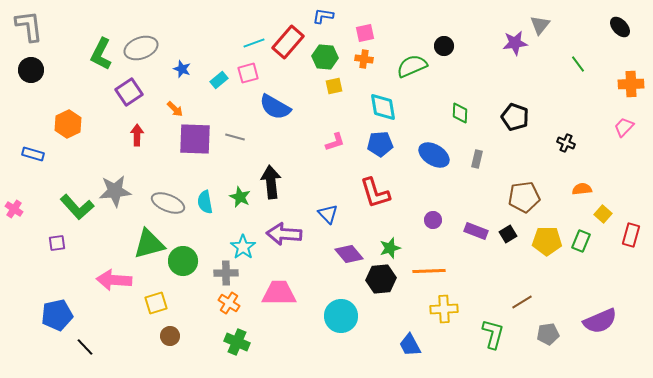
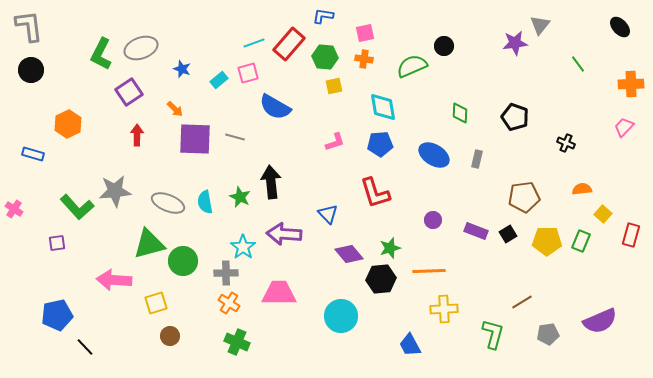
red rectangle at (288, 42): moved 1 px right, 2 px down
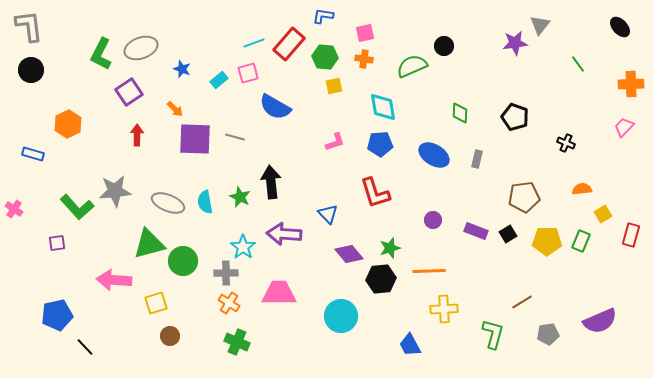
yellow square at (603, 214): rotated 18 degrees clockwise
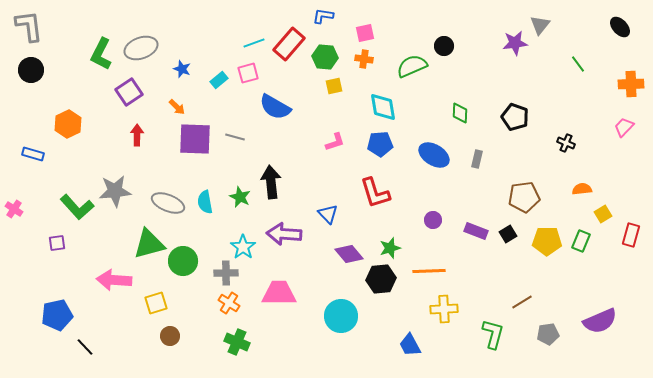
orange arrow at (175, 109): moved 2 px right, 2 px up
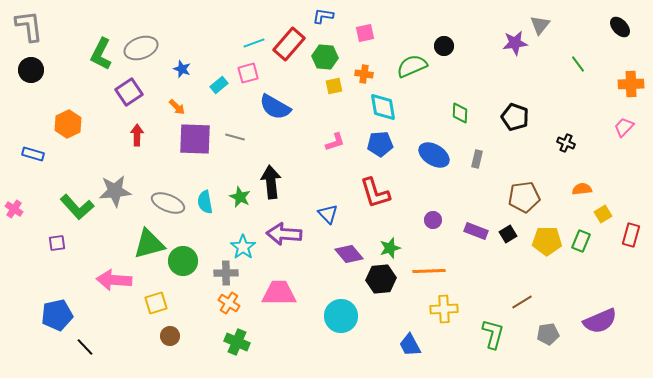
orange cross at (364, 59): moved 15 px down
cyan rectangle at (219, 80): moved 5 px down
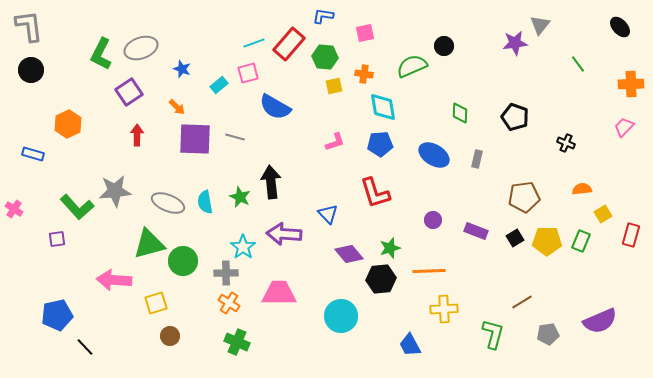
black square at (508, 234): moved 7 px right, 4 px down
purple square at (57, 243): moved 4 px up
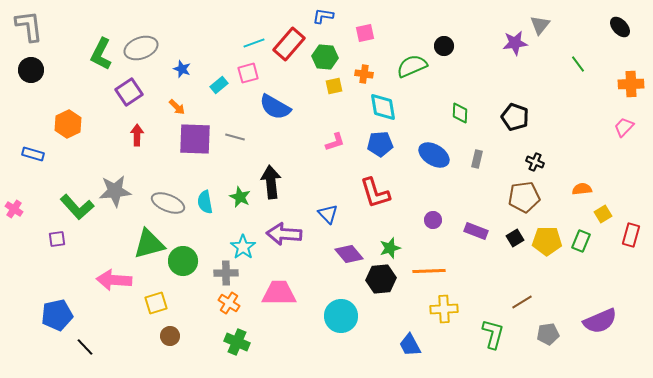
black cross at (566, 143): moved 31 px left, 19 px down
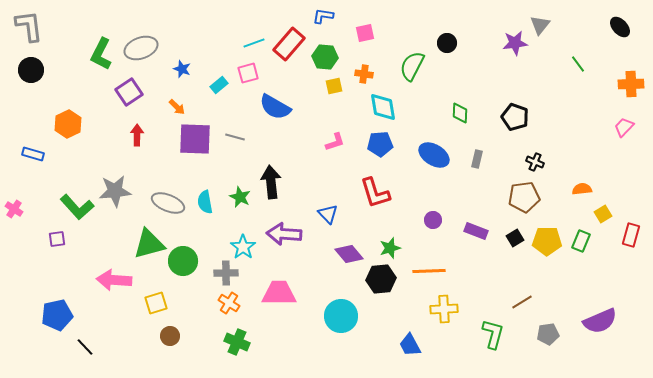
black circle at (444, 46): moved 3 px right, 3 px up
green semicircle at (412, 66): rotated 40 degrees counterclockwise
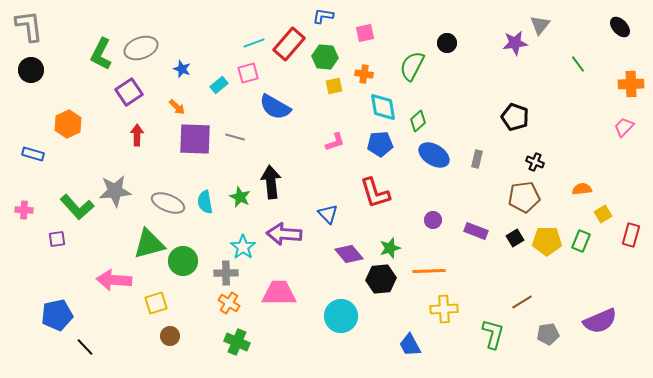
green diamond at (460, 113): moved 42 px left, 8 px down; rotated 45 degrees clockwise
pink cross at (14, 209): moved 10 px right, 1 px down; rotated 30 degrees counterclockwise
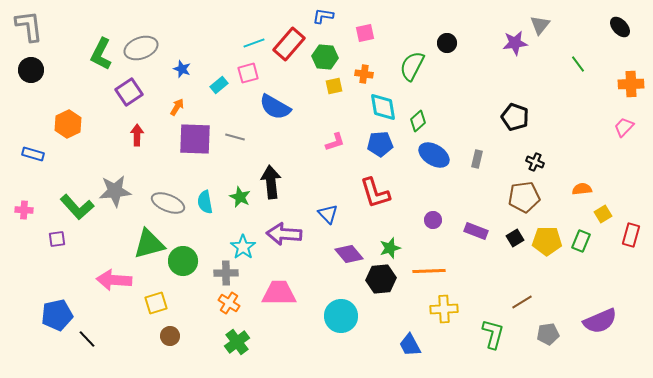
orange arrow at (177, 107): rotated 102 degrees counterclockwise
green cross at (237, 342): rotated 30 degrees clockwise
black line at (85, 347): moved 2 px right, 8 px up
